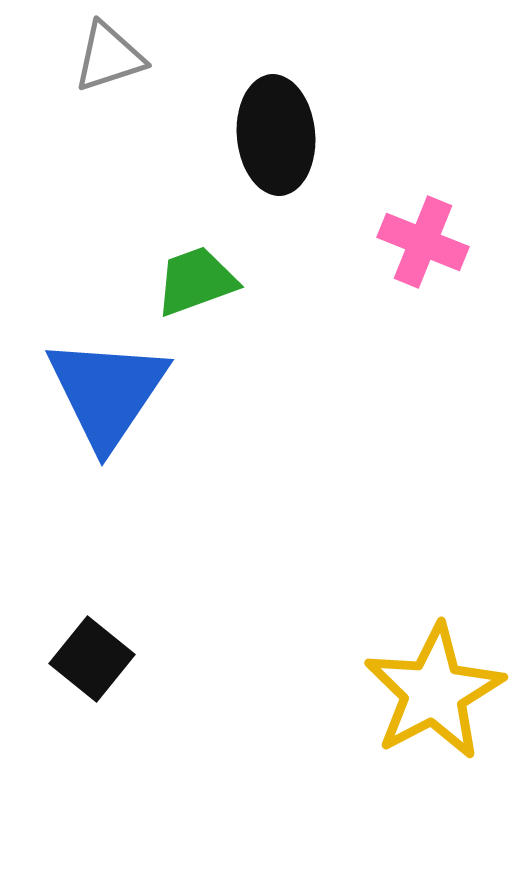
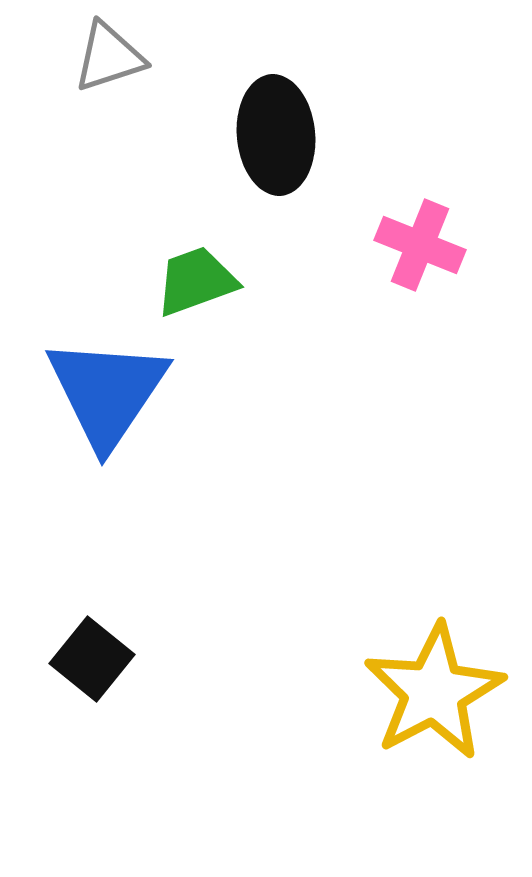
pink cross: moved 3 px left, 3 px down
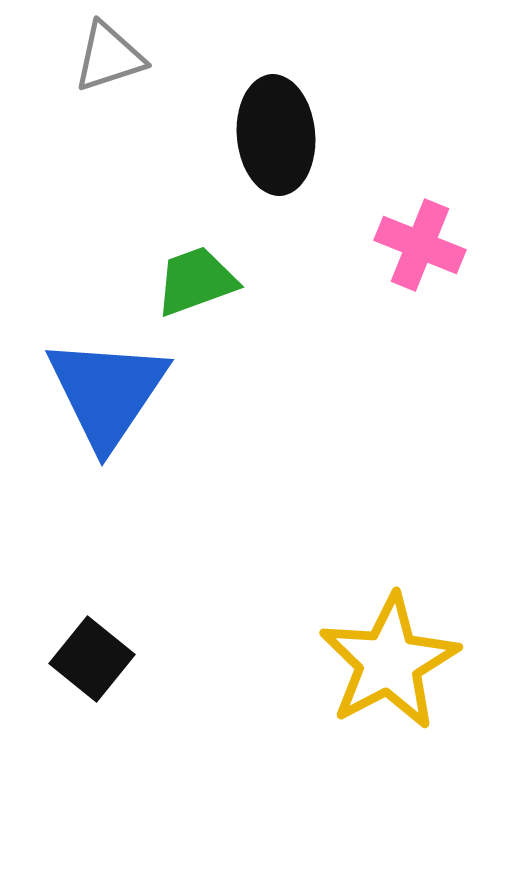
yellow star: moved 45 px left, 30 px up
